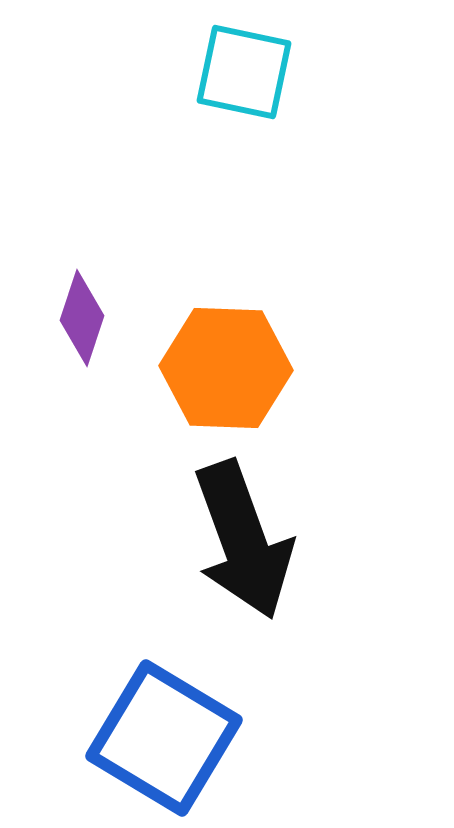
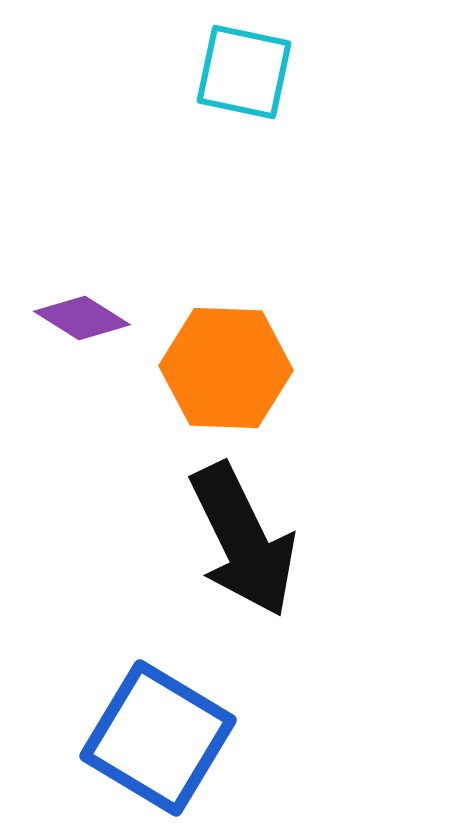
purple diamond: rotated 76 degrees counterclockwise
black arrow: rotated 6 degrees counterclockwise
blue square: moved 6 px left
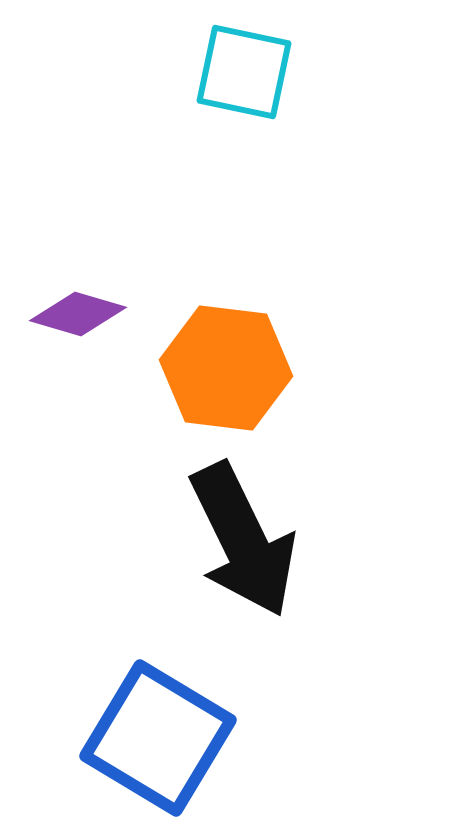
purple diamond: moved 4 px left, 4 px up; rotated 16 degrees counterclockwise
orange hexagon: rotated 5 degrees clockwise
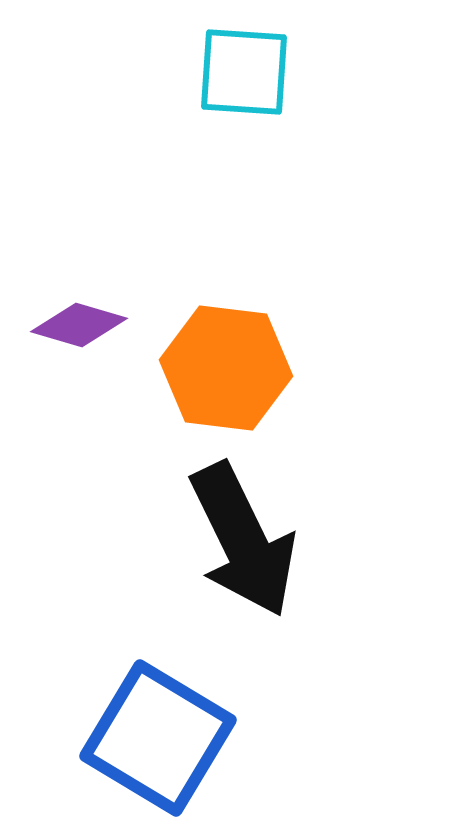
cyan square: rotated 8 degrees counterclockwise
purple diamond: moved 1 px right, 11 px down
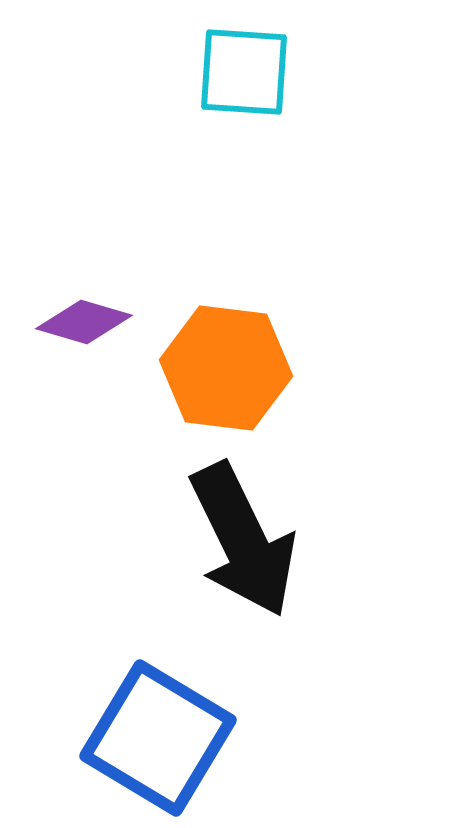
purple diamond: moved 5 px right, 3 px up
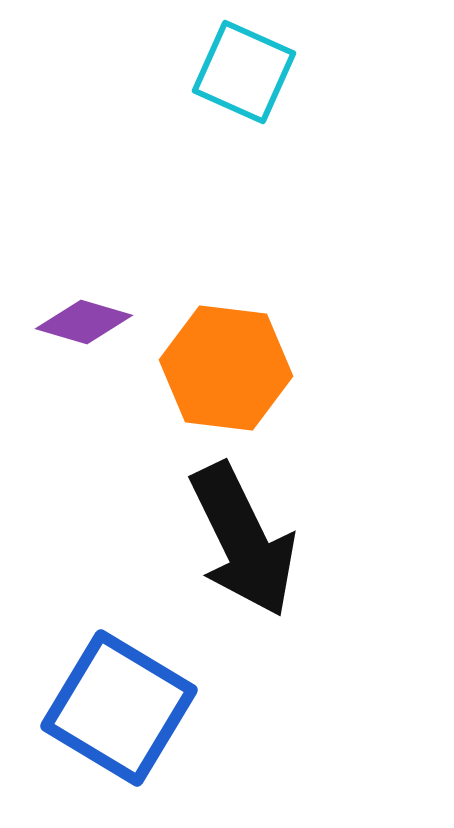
cyan square: rotated 20 degrees clockwise
blue square: moved 39 px left, 30 px up
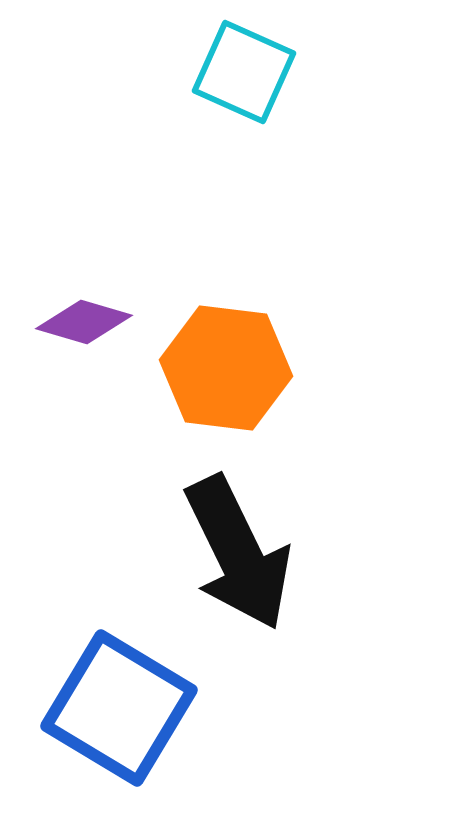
black arrow: moved 5 px left, 13 px down
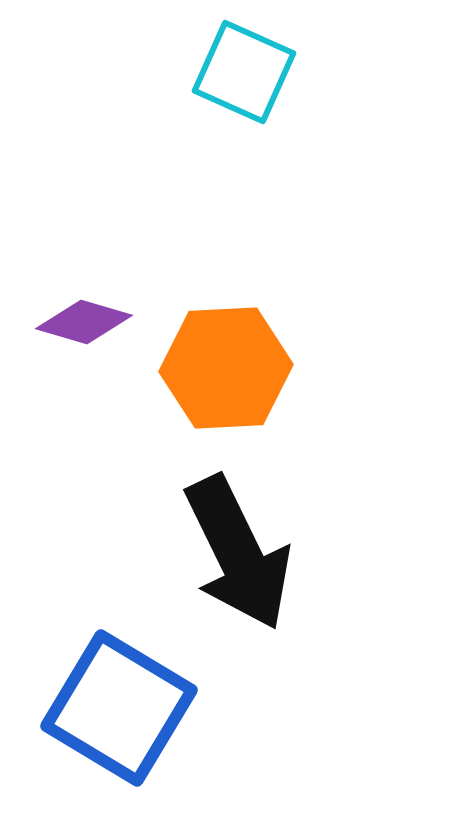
orange hexagon: rotated 10 degrees counterclockwise
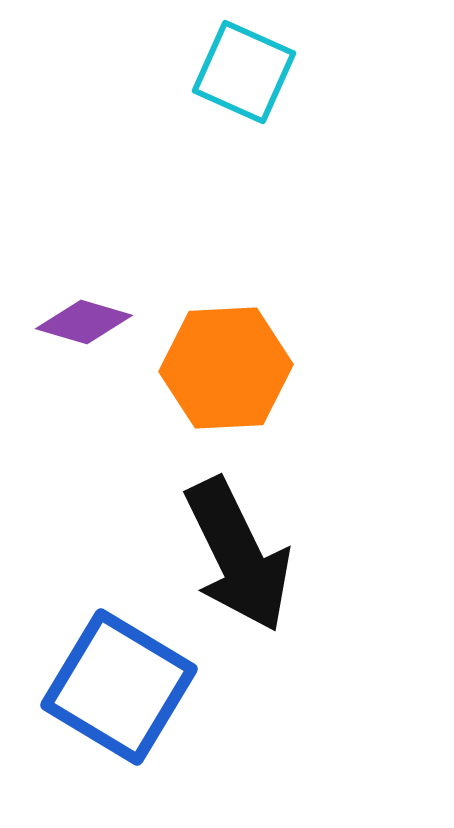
black arrow: moved 2 px down
blue square: moved 21 px up
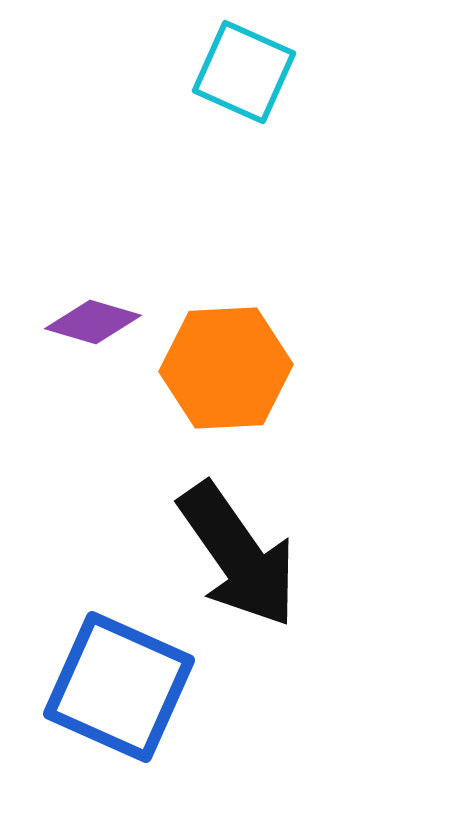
purple diamond: moved 9 px right
black arrow: rotated 9 degrees counterclockwise
blue square: rotated 7 degrees counterclockwise
